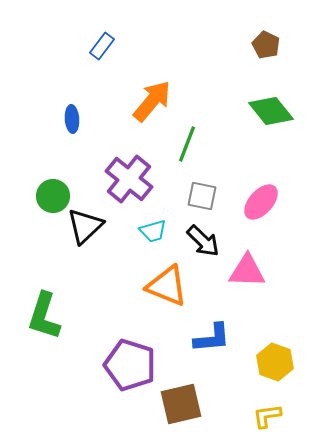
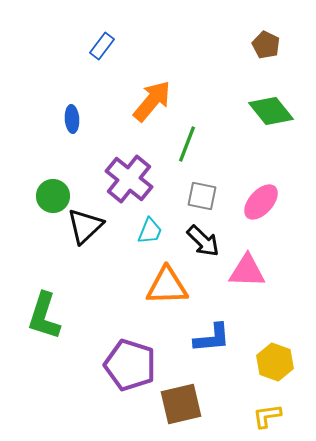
cyan trapezoid: moved 3 px left; rotated 52 degrees counterclockwise
orange triangle: rotated 24 degrees counterclockwise
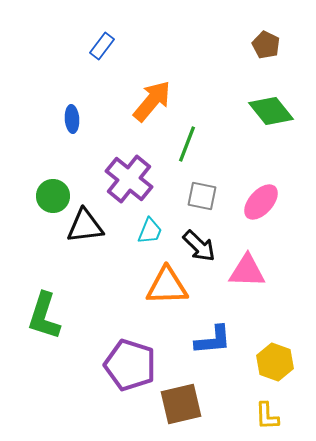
black triangle: rotated 36 degrees clockwise
black arrow: moved 4 px left, 5 px down
blue L-shape: moved 1 px right, 2 px down
yellow L-shape: rotated 84 degrees counterclockwise
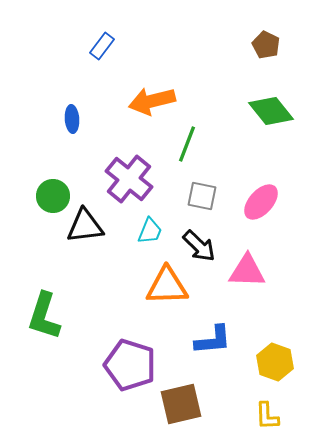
orange arrow: rotated 144 degrees counterclockwise
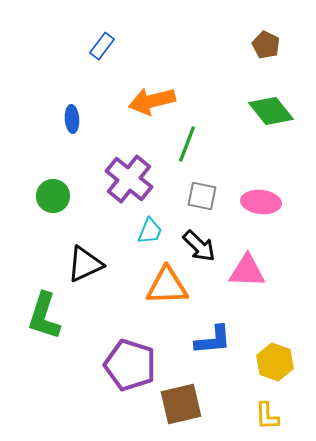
pink ellipse: rotated 54 degrees clockwise
black triangle: moved 38 px down; rotated 18 degrees counterclockwise
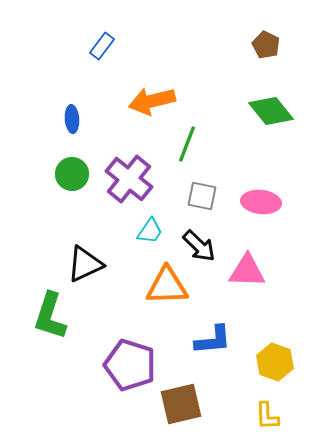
green circle: moved 19 px right, 22 px up
cyan trapezoid: rotated 12 degrees clockwise
green L-shape: moved 6 px right
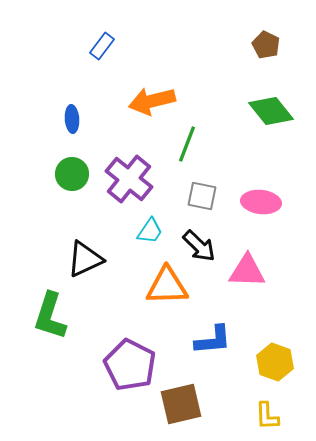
black triangle: moved 5 px up
purple pentagon: rotated 9 degrees clockwise
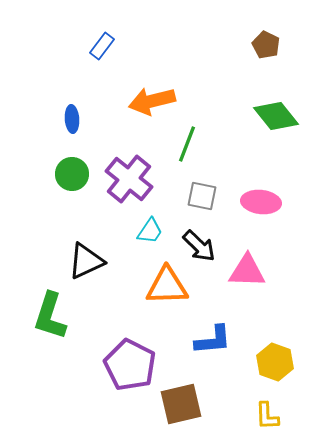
green diamond: moved 5 px right, 5 px down
black triangle: moved 1 px right, 2 px down
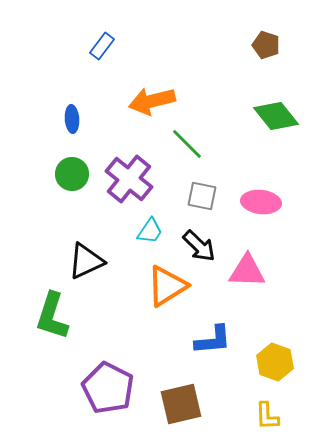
brown pentagon: rotated 8 degrees counterclockwise
green line: rotated 66 degrees counterclockwise
orange triangle: rotated 30 degrees counterclockwise
green L-shape: moved 2 px right
purple pentagon: moved 22 px left, 23 px down
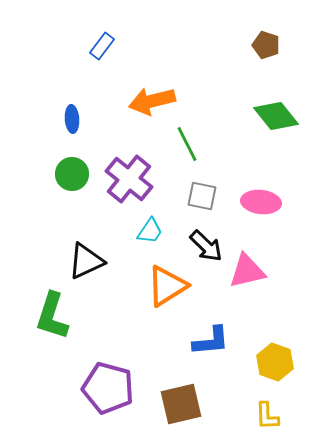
green line: rotated 18 degrees clockwise
black arrow: moved 7 px right
pink triangle: rotated 15 degrees counterclockwise
blue L-shape: moved 2 px left, 1 px down
purple pentagon: rotated 12 degrees counterclockwise
